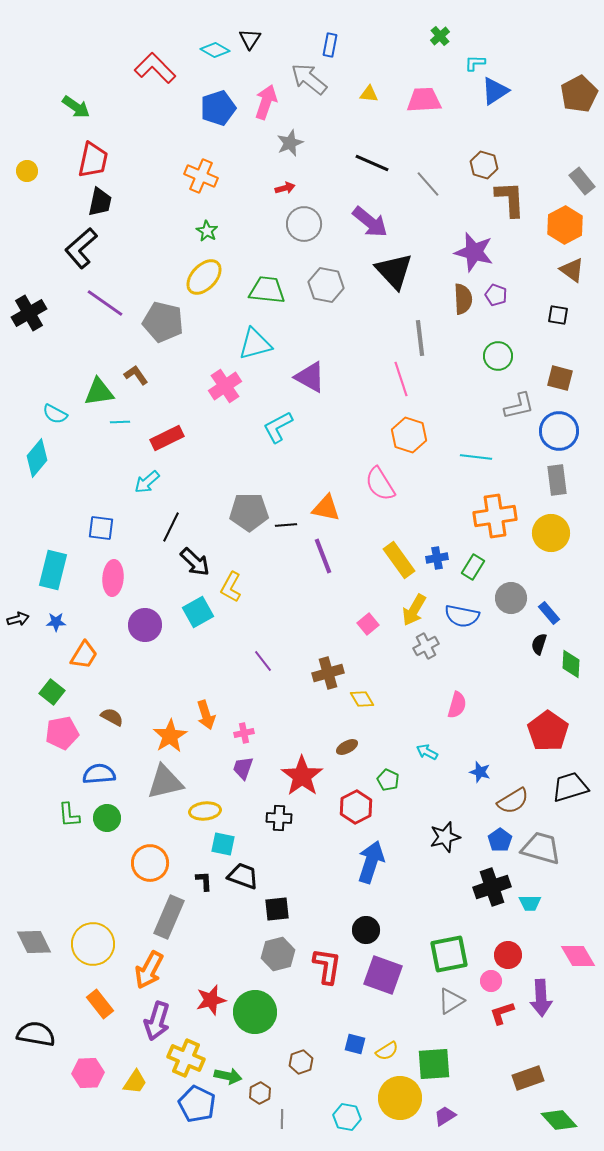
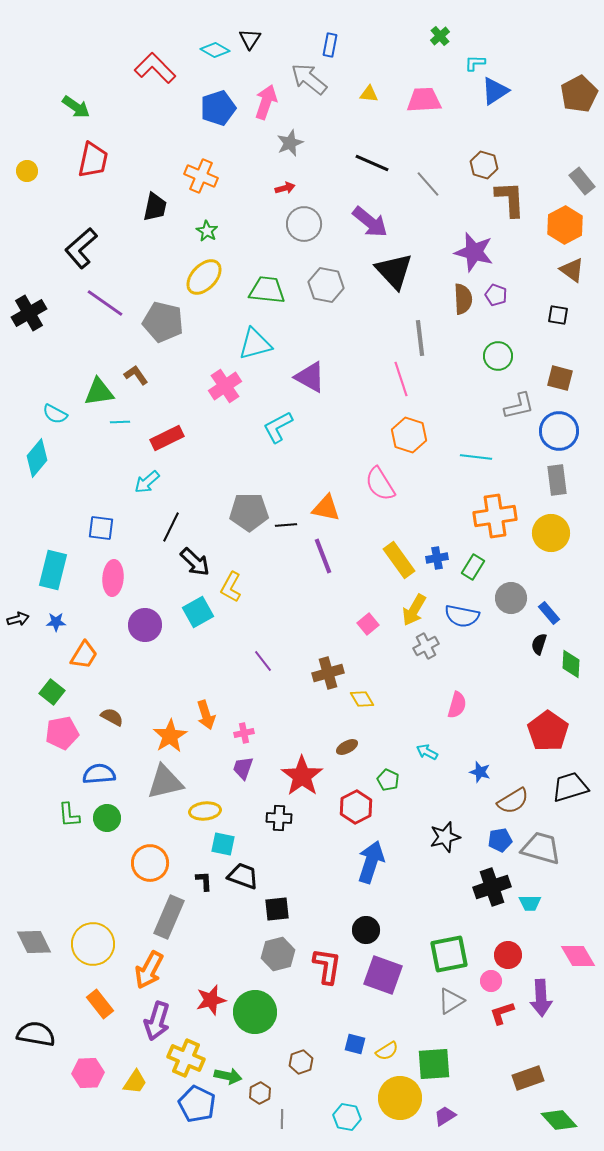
black trapezoid at (100, 202): moved 55 px right, 5 px down
blue pentagon at (500, 840): rotated 25 degrees clockwise
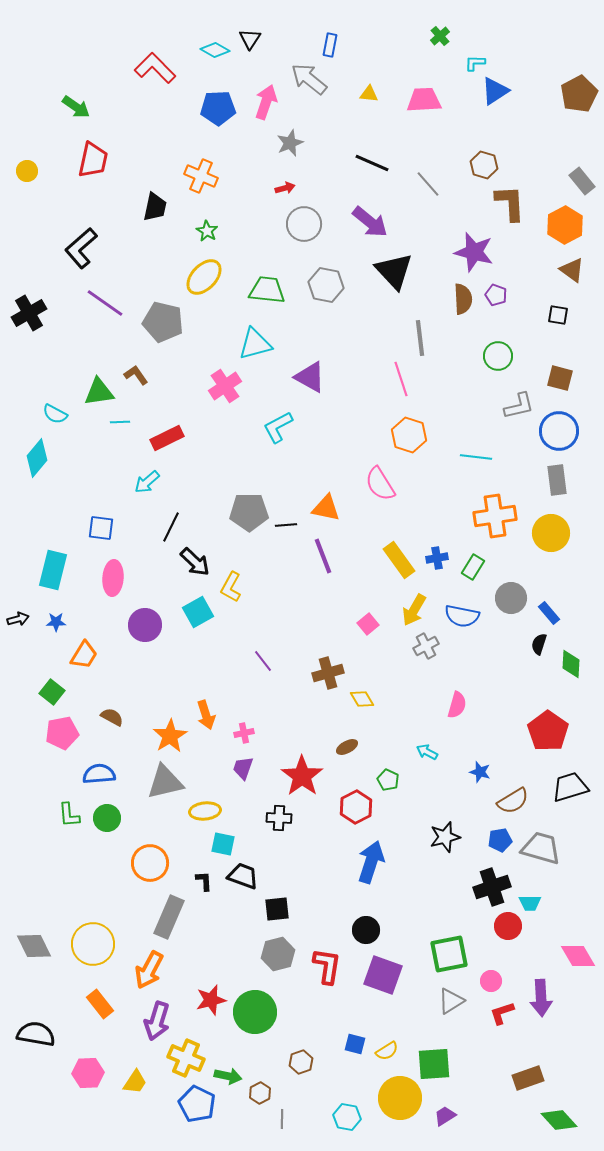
blue pentagon at (218, 108): rotated 16 degrees clockwise
brown L-shape at (510, 199): moved 4 px down
gray diamond at (34, 942): moved 4 px down
red circle at (508, 955): moved 29 px up
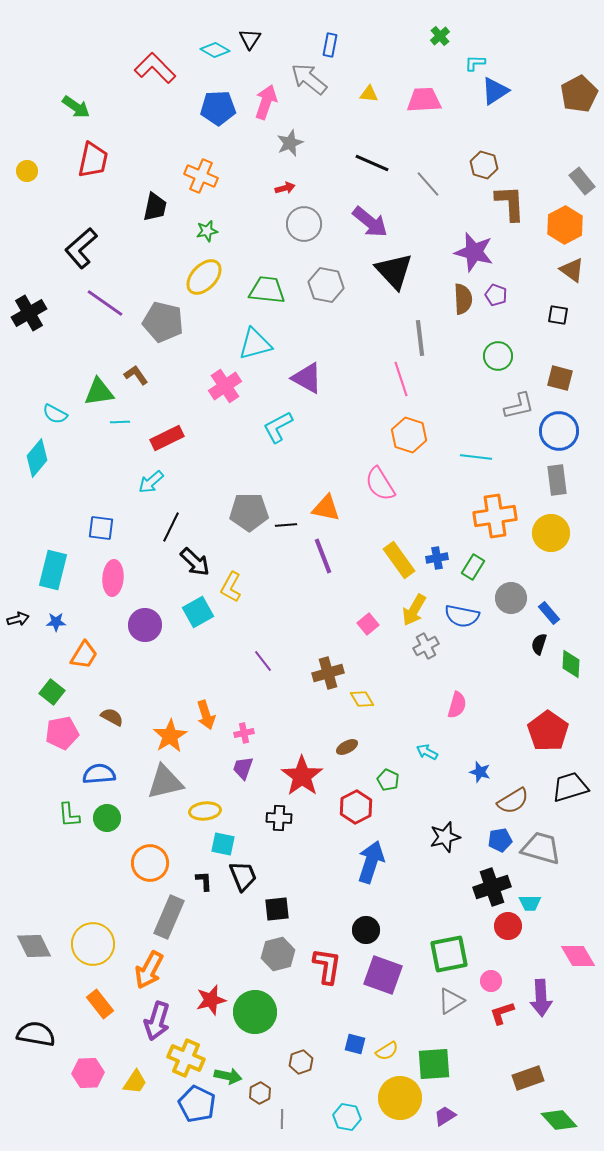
green star at (207, 231): rotated 30 degrees clockwise
purple triangle at (310, 377): moved 3 px left, 1 px down
cyan arrow at (147, 482): moved 4 px right
black trapezoid at (243, 876): rotated 48 degrees clockwise
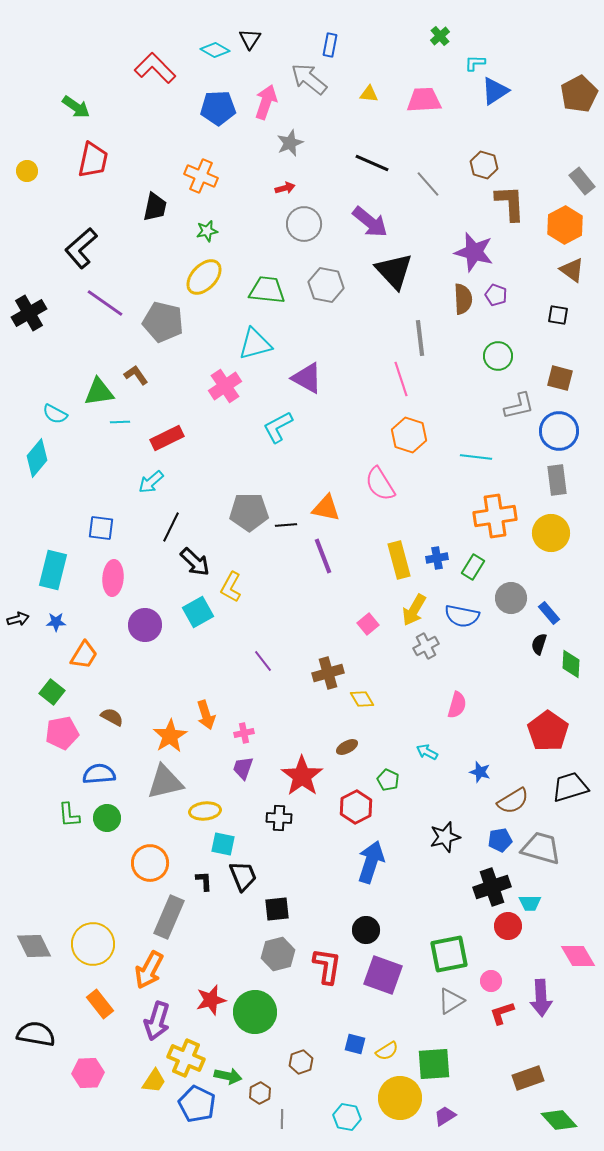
yellow rectangle at (399, 560): rotated 21 degrees clockwise
yellow trapezoid at (135, 1082): moved 19 px right, 1 px up
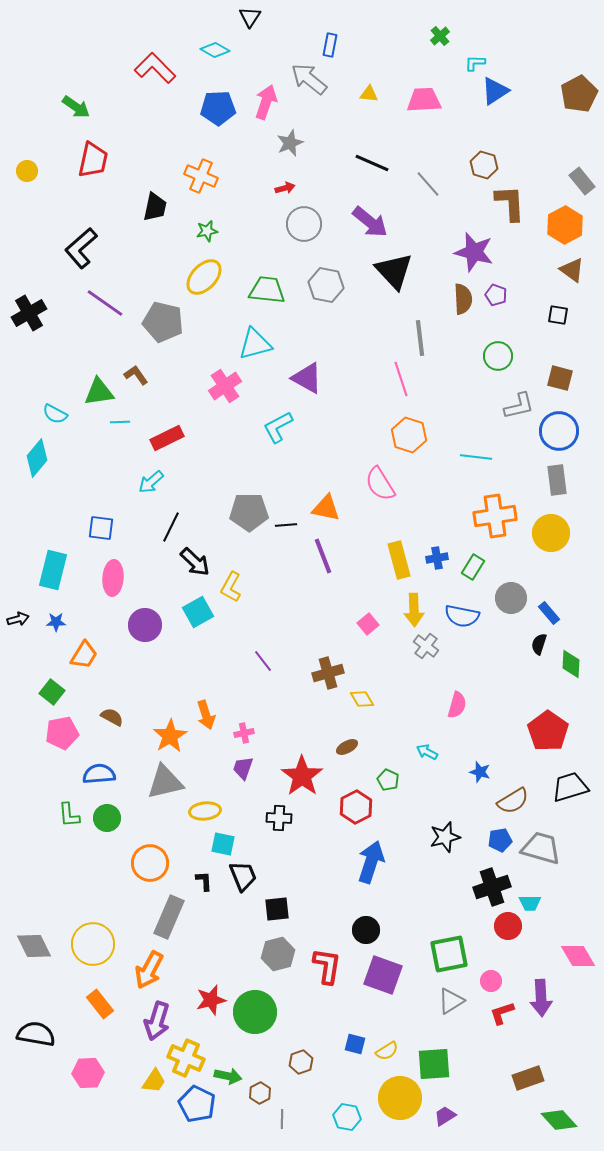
black triangle at (250, 39): moved 22 px up
yellow arrow at (414, 610): rotated 32 degrees counterclockwise
gray cross at (426, 646): rotated 25 degrees counterclockwise
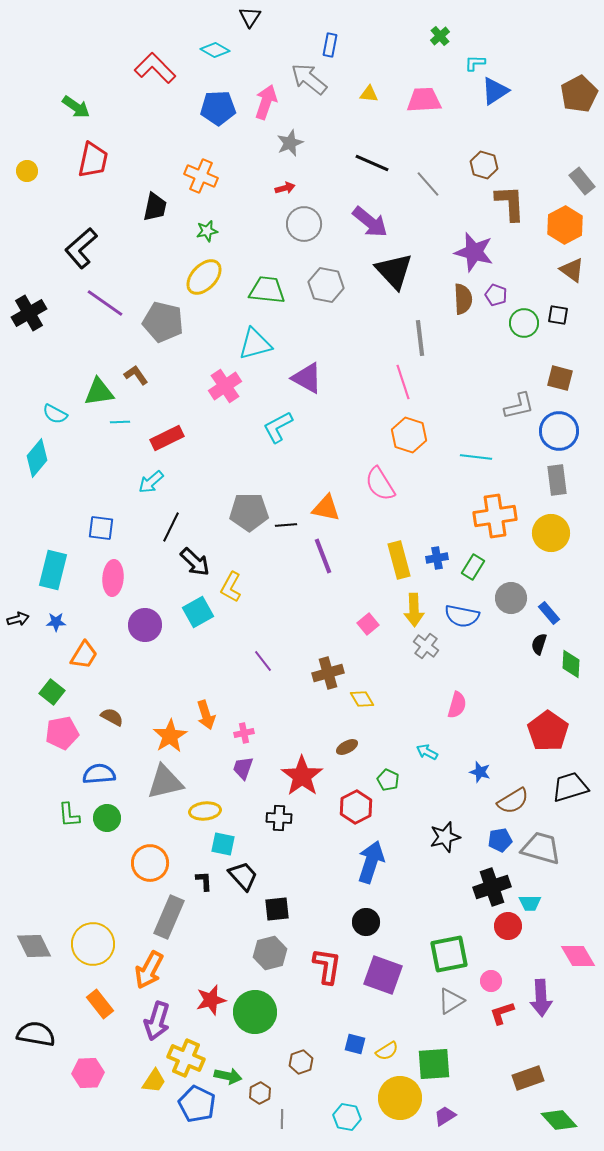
green circle at (498, 356): moved 26 px right, 33 px up
pink line at (401, 379): moved 2 px right, 3 px down
black trapezoid at (243, 876): rotated 20 degrees counterclockwise
black circle at (366, 930): moved 8 px up
gray hexagon at (278, 954): moved 8 px left, 1 px up
